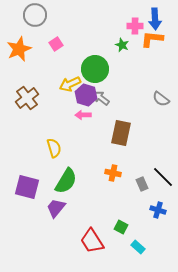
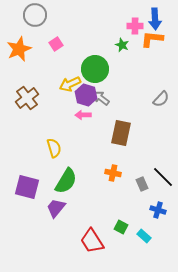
gray semicircle: rotated 84 degrees counterclockwise
cyan rectangle: moved 6 px right, 11 px up
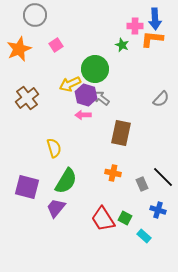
pink square: moved 1 px down
green square: moved 4 px right, 9 px up
red trapezoid: moved 11 px right, 22 px up
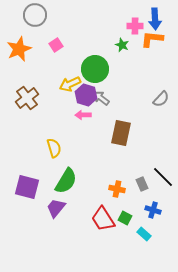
orange cross: moved 4 px right, 16 px down
blue cross: moved 5 px left
cyan rectangle: moved 2 px up
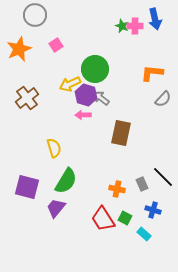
blue arrow: rotated 10 degrees counterclockwise
orange L-shape: moved 34 px down
green star: moved 19 px up
gray semicircle: moved 2 px right
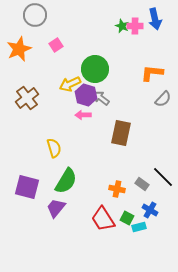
gray rectangle: rotated 32 degrees counterclockwise
blue cross: moved 3 px left; rotated 14 degrees clockwise
green square: moved 2 px right
cyan rectangle: moved 5 px left, 7 px up; rotated 56 degrees counterclockwise
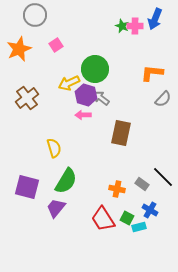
blue arrow: rotated 35 degrees clockwise
yellow arrow: moved 1 px left, 1 px up
